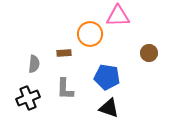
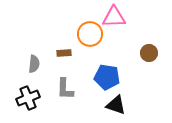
pink triangle: moved 4 px left, 1 px down
black triangle: moved 7 px right, 3 px up
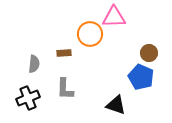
blue pentagon: moved 34 px right; rotated 15 degrees clockwise
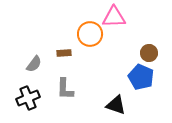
gray semicircle: rotated 30 degrees clockwise
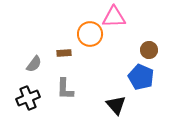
brown circle: moved 3 px up
black triangle: rotated 30 degrees clockwise
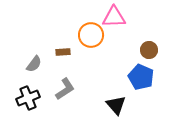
orange circle: moved 1 px right, 1 px down
brown rectangle: moved 1 px left, 1 px up
gray L-shape: rotated 125 degrees counterclockwise
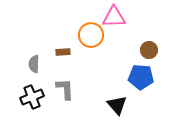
gray semicircle: rotated 144 degrees clockwise
blue pentagon: rotated 20 degrees counterclockwise
gray L-shape: rotated 60 degrees counterclockwise
black cross: moved 4 px right, 1 px up
black triangle: moved 1 px right
